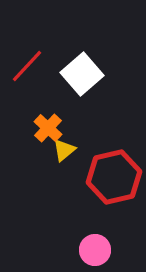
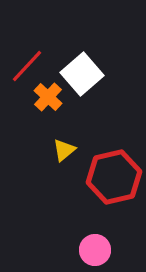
orange cross: moved 31 px up
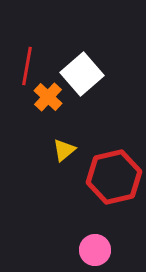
red line: rotated 33 degrees counterclockwise
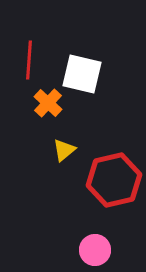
red line: moved 2 px right, 6 px up; rotated 6 degrees counterclockwise
white square: rotated 36 degrees counterclockwise
orange cross: moved 6 px down
red hexagon: moved 3 px down
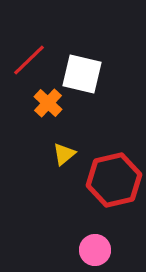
red line: rotated 42 degrees clockwise
yellow triangle: moved 4 px down
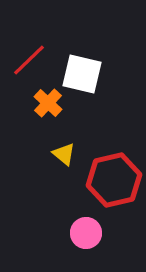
yellow triangle: rotated 40 degrees counterclockwise
pink circle: moved 9 px left, 17 px up
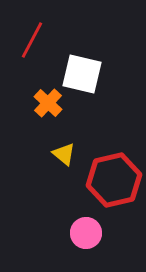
red line: moved 3 px right, 20 px up; rotated 18 degrees counterclockwise
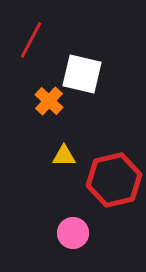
red line: moved 1 px left
orange cross: moved 1 px right, 2 px up
yellow triangle: moved 2 px down; rotated 40 degrees counterclockwise
pink circle: moved 13 px left
